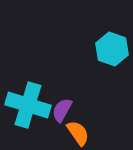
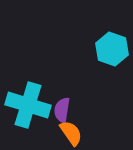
purple semicircle: rotated 20 degrees counterclockwise
orange semicircle: moved 7 px left
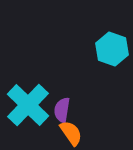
cyan cross: rotated 27 degrees clockwise
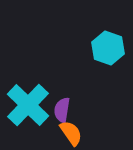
cyan hexagon: moved 4 px left, 1 px up
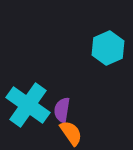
cyan hexagon: rotated 16 degrees clockwise
cyan cross: rotated 9 degrees counterclockwise
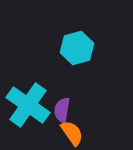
cyan hexagon: moved 31 px left; rotated 8 degrees clockwise
orange semicircle: moved 1 px right
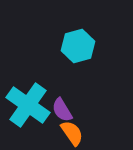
cyan hexagon: moved 1 px right, 2 px up
purple semicircle: rotated 40 degrees counterclockwise
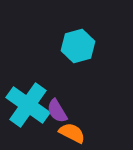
purple semicircle: moved 5 px left, 1 px down
orange semicircle: rotated 28 degrees counterclockwise
